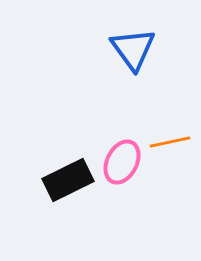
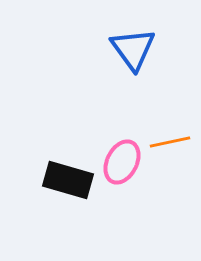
black rectangle: rotated 42 degrees clockwise
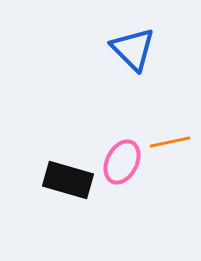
blue triangle: rotated 9 degrees counterclockwise
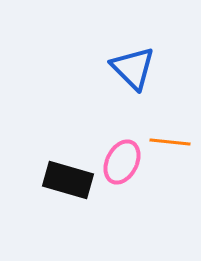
blue triangle: moved 19 px down
orange line: rotated 18 degrees clockwise
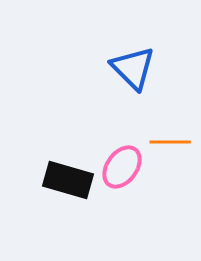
orange line: rotated 6 degrees counterclockwise
pink ellipse: moved 5 px down; rotated 9 degrees clockwise
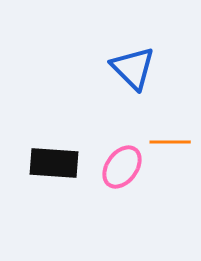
black rectangle: moved 14 px left, 17 px up; rotated 12 degrees counterclockwise
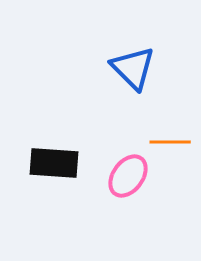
pink ellipse: moved 6 px right, 9 px down
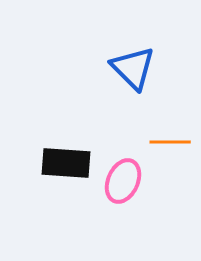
black rectangle: moved 12 px right
pink ellipse: moved 5 px left, 5 px down; rotated 12 degrees counterclockwise
